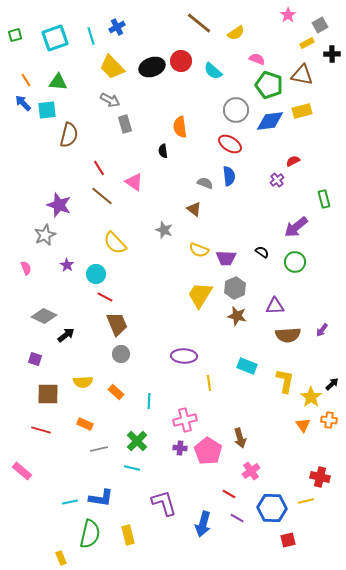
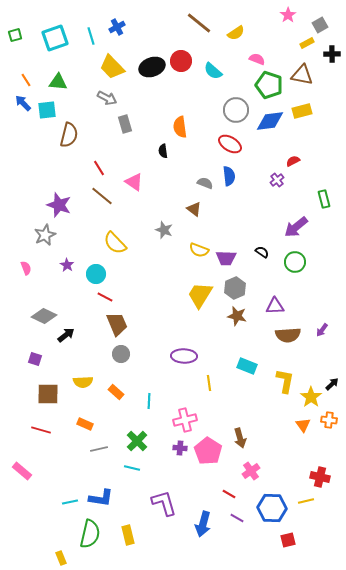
gray arrow at (110, 100): moved 3 px left, 2 px up
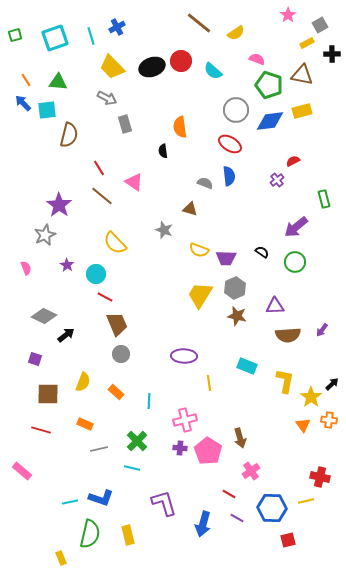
purple star at (59, 205): rotated 15 degrees clockwise
brown triangle at (194, 209): moved 4 px left; rotated 21 degrees counterclockwise
yellow semicircle at (83, 382): rotated 66 degrees counterclockwise
blue L-shape at (101, 498): rotated 10 degrees clockwise
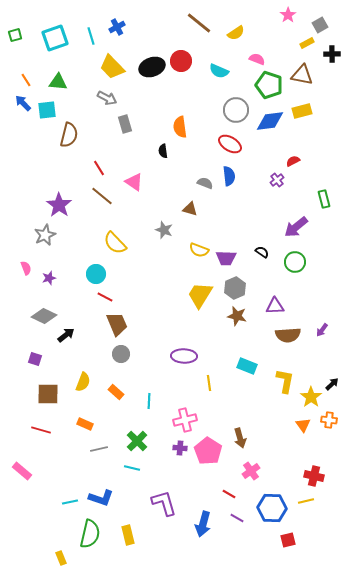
cyan semicircle at (213, 71): moved 6 px right; rotated 18 degrees counterclockwise
purple star at (67, 265): moved 18 px left, 13 px down; rotated 24 degrees clockwise
red cross at (320, 477): moved 6 px left, 1 px up
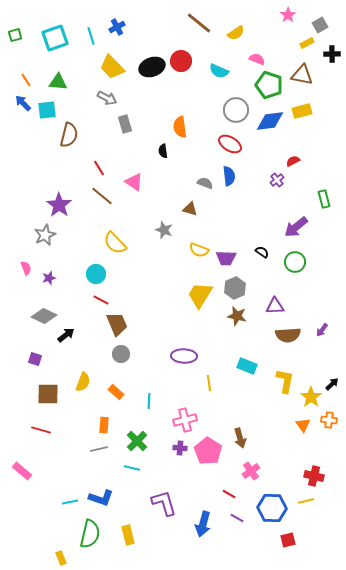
red line at (105, 297): moved 4 px left, 3 px down
orange rectangle at (85, 424): moved 19 px right, 1 px down; rotated 70 degrees clockwise
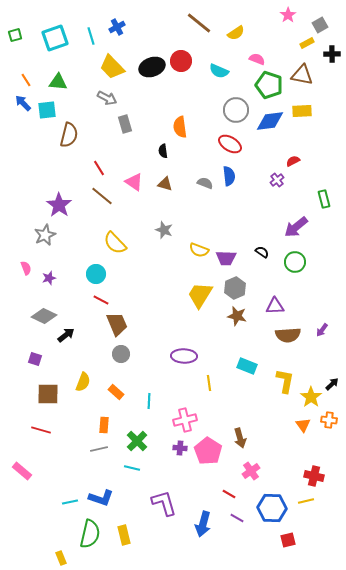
yellow rectangle at (302, 111): rotated 12 degrees clockwise
brown triangle at (190, 209): moved 25 px left, 25 px up
yellow rectangle at (128, 535): moved 4 px left
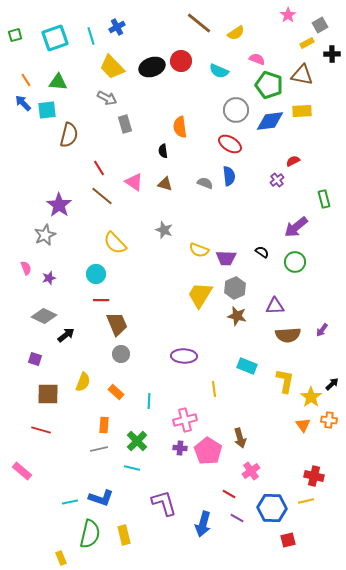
red line at (101, 300): rotated 28 degrees counterclockwise
yellow line at (209, 383): moved 5 px right, 6 px down
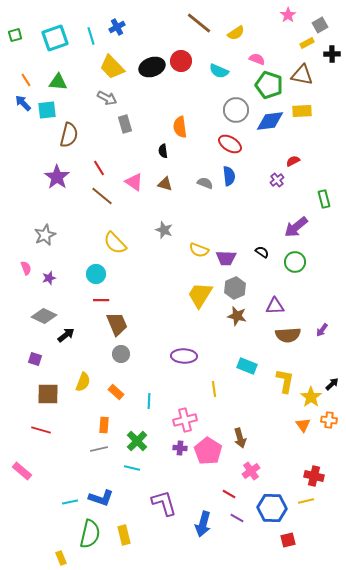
purple star at (59, 205): moved 2 px left, 28 px up
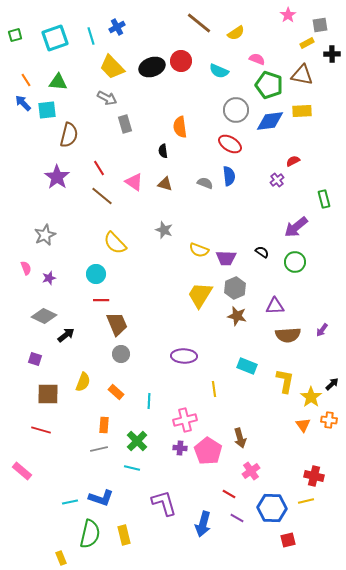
gray square at (320, 25): rotated 21 degrees clockwise
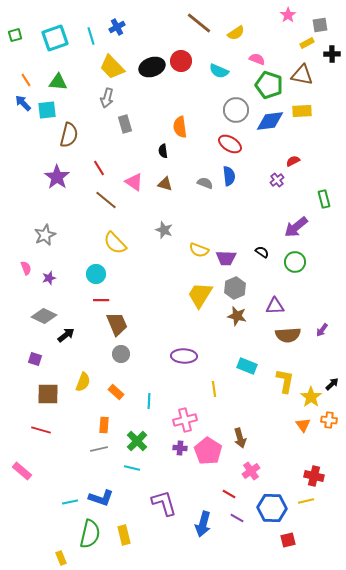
gray arrow at (107, 98): rotated 78 degrees clockwise
brown line at (102, 196): moved 4 px right, 4 px down
